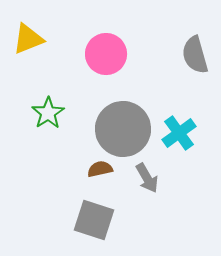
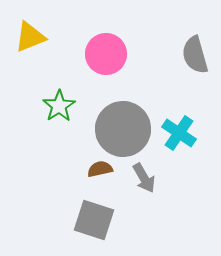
yellow triangle: moved 2 px right, 2 px up
green star: moved 11 px right, 7 px up
cyan cross: rotated 20 degrees counterclockwise
gray arrow: moved 3 px left
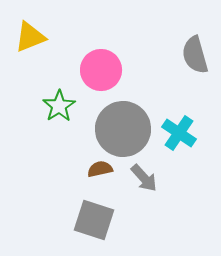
pink circle: moved 5 px left, 16 px down
gray arrow: rotated 12 degrees counterclockwise
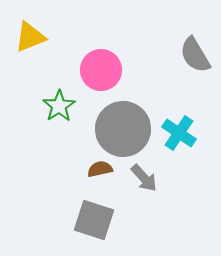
gray semicircle: rotated 15 degrees counterclockwise
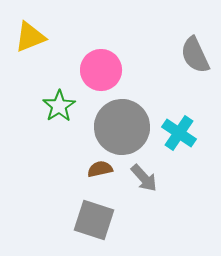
gray semicircle: rotated 6 degrees clockwise
gray circle: moved 1 px left, 2 px up
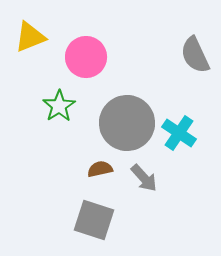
pink circle: moved 15 px left, 13 px up
gray circle: moved 5 px right, 4 px up
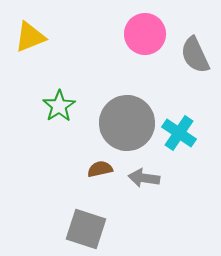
pink circle: moved 59 px right, 23 px up
gray arrow: rotated 140 degrees clockwise
gray square: moved 8 px left, 9 px down
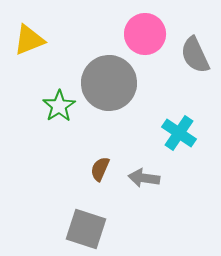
yellow triangle: moved 1 px left, 3 px down
gray circle: moved 18 px left, 40 px up
brown semicircle: rotated 55 degrees counterclockwise
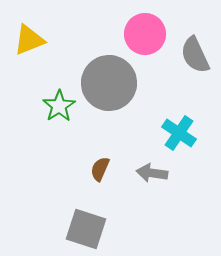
gray arrow: moved 8 px right, 5 px up
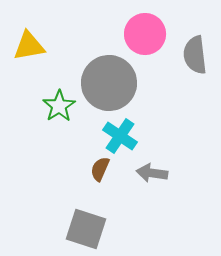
yellow triangle: moved 6 px down; rotated 12 degrees clockwise
gray semicircle: rotated 18 degrees clockwise
cyan cross: moved 59 px left, 3 px down
